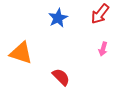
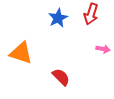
red arrow: moved 9 px left; rotated 20 degrees counterclockwise
pink arrow: rotated 96 degrees counterclockwise
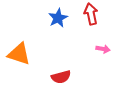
red arrow: rotated 150 degrees clockwise
orange triangle: moved 2 px left, 1 px down
red semicircle: rotated 120 degrees clockwise
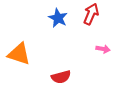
red arrow: rotated 35 degrees clockwise
blue star: rotated 18 degrees counterclockwise
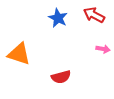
red arrow: moved 3 px right, 1 px down; rotated 85 degrees counterclockwise
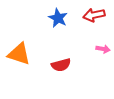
red arrow: rotated 40 degrees counterclockwise
red semicircle: moved 12 px up
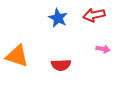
orange triangle: moved 2 px left, 2 px down
red semicircle: rotated 12 degrees clockwise
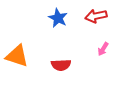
red arrow: moved 2 px right, 1 px down
pink arrow: rotated 112 degrees clockwise
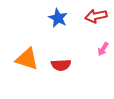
orange triangle: moved 10 px right, 3 px down
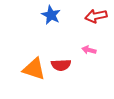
blue star: moved 7 px left, 3 px up
pink arrow: moved 14 px left, 1 px down; rotated 72 degrees clockwise
orange triangle: moved 7 px right, 10 px down
